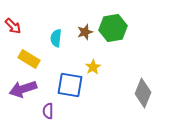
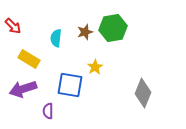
yellow star: moved 2 px right
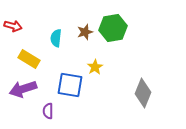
red arrow: rotated 30 degrees counterclockwise
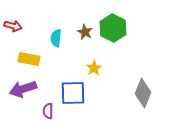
green hexagon: rotated 24 degrees counterclockwise
brown star: rotated 28 degrees counterclockwise
yellow rectangle: rotated 20 degrees counterclockwise
yellow star: moved 1 px left, 1 px down
blue square: moved 3 px right, 8 px down; rotated 12 degrees counterclockwise
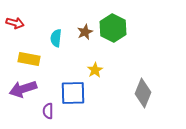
red arrow: moved 2 px right, 3 px up
brown star: rotated 21 degrees clockwise
yellow star: moved 1 px right, 2 px down
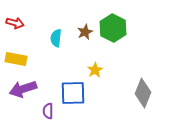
yellow rectangle: moved 13 px left
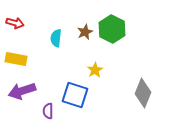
green hexagon: moved 1 px left, 1 px down
purple arrow: moved 1 px left, 2 px down
blue square: moved 2 px right, 2 px down; rotated 20 degrees clockwise
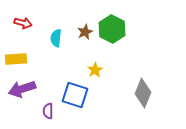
red arrow: moved 8 px right
yellow rectangle: rotated 15 degrees counterclockwise
purple arrow: moved 2 px up
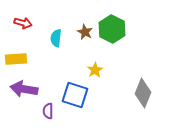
brown star: rotated 21 degrees counterclockwise
purple arrow: moved 2 px right; rotated 28 degrees clockwise
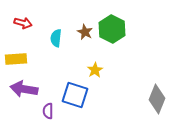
gray diamond: moved 14 px right, 6 px down
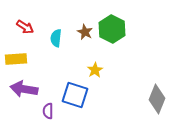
red arrow: moved 2 px right, 4 px down; rotated 18 degrees clockwise
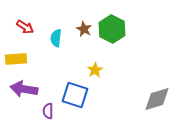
brown star: moved 1 px left, 3 px up
gray diamond: rotated 52 degrees clockwise
